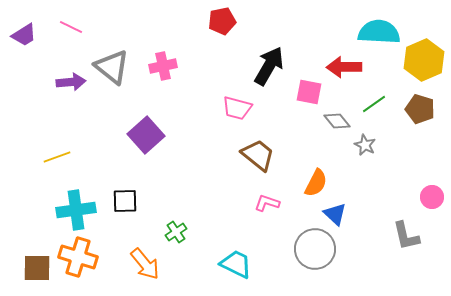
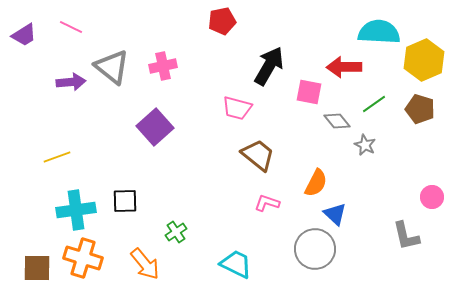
purple square: moved 9 px right, 8 px up
orange cross: moved 5 px right, 1 px down
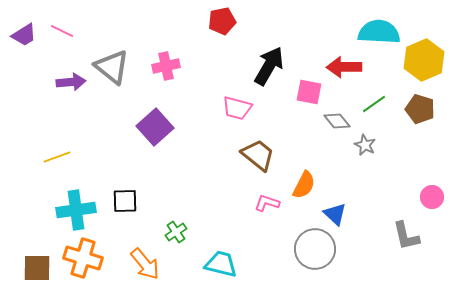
pink line: moved 9 px left, 4 px down
pink cross: moved 3 px right
orange semicircle: moved 12 px left, 2 px down
cyan trapezoid: moved 15 px left; rotated 12 degrees counterclockwise
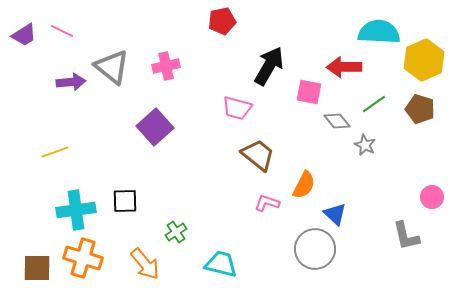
yellow line: moved 2 px left, 5 px up
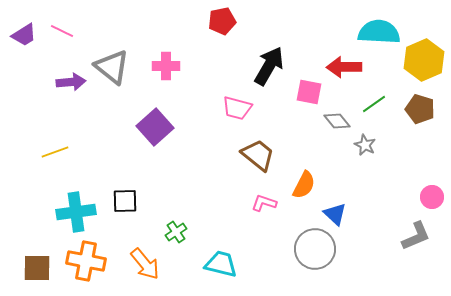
pink cross: rotated 12 degrees clockwise
pink L-shape: moved 3 px left
cyan cross: moved 2 px down
gray L-shape: moved 10 px right; rotated 100 degrees counterclockwise
orange cross: moved 3 px right, 3 px down; rotated 6 degrees counterclockwise
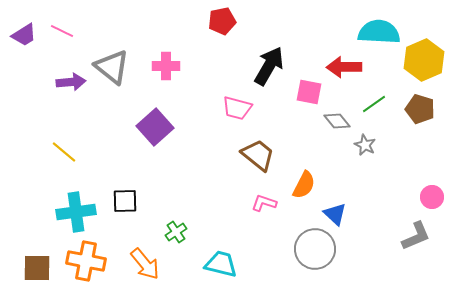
yellow line: moved 9 px right; rotated 60 degrees clockwise
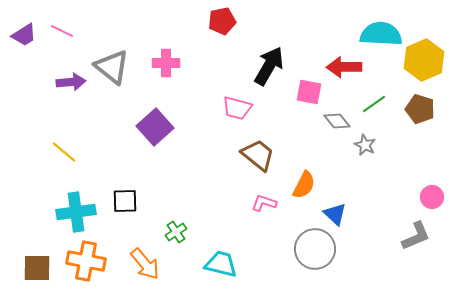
cyan semicircle: moved 2 px right, 2 px down
pink cross: moved 3 px up
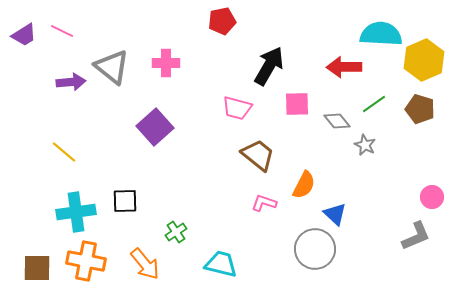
pink square: moved 12 px left, 12 px down; rotated 12 degrees counterclockwise
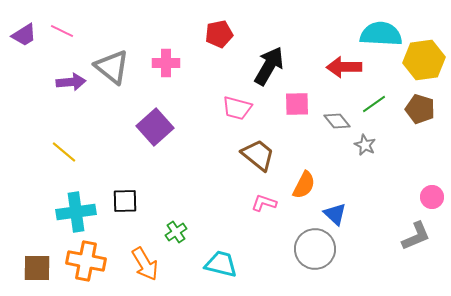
red pentagon: moved 3 px left, 13 px down
yellow hexagon: rotated 15 degrees clockwise
orange arrow: rotated 8 degrees clockwise
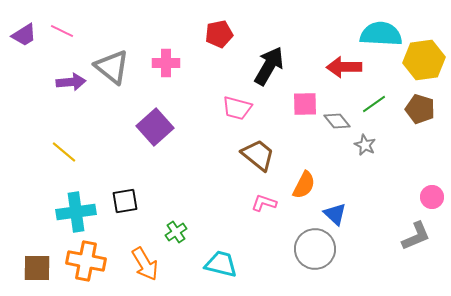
pink square: moved 8 px right
black square: rotated 8 degrees counterclockwise
